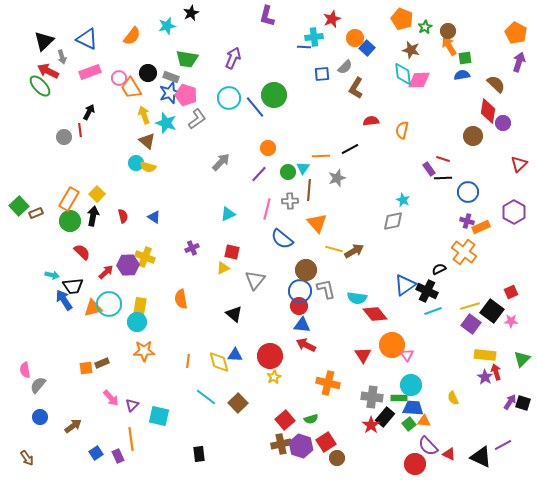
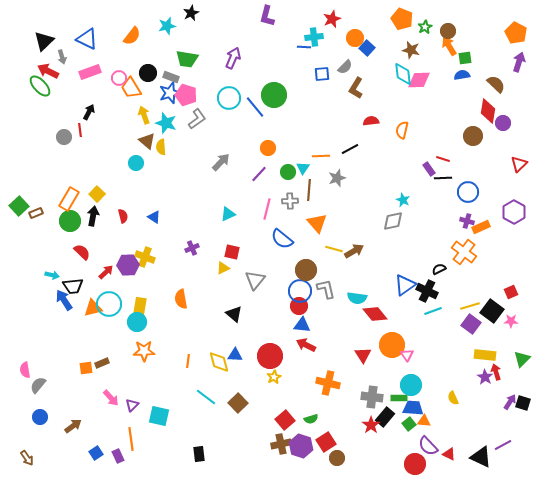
yellow semicircle at (148, 167): moved 13 px right, 20 px up; rotated 70 degrees clockwise
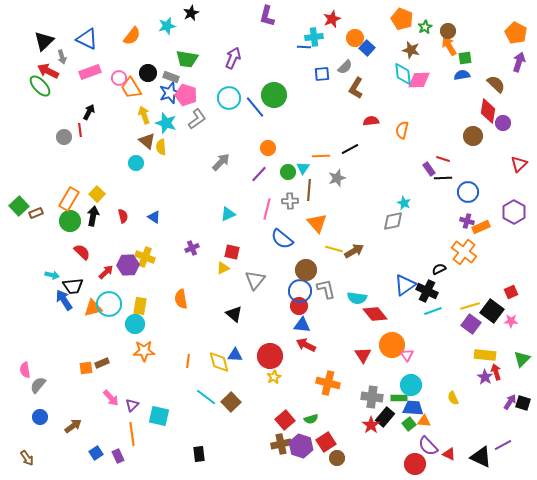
cyan star at (403, 200): moved 1 px right, 3 px down
cyan circle at (137, 322): moved 2 px left, 2 px down
brown square at (238, 403): moved 7 px left, 1 px up
orange line at (131, 439): moved 1 px right, 5 px up
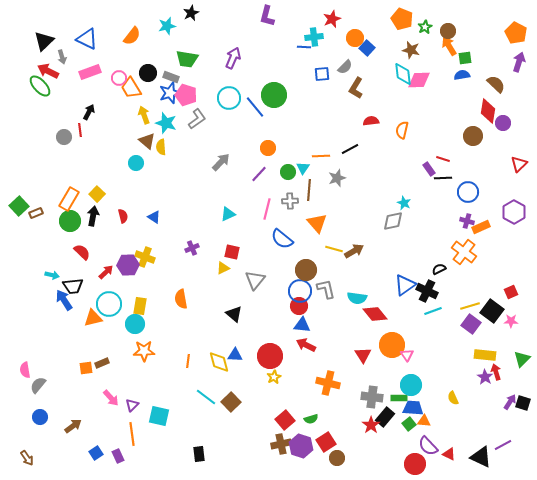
orange triangle at (93, 308): moved 10 px down
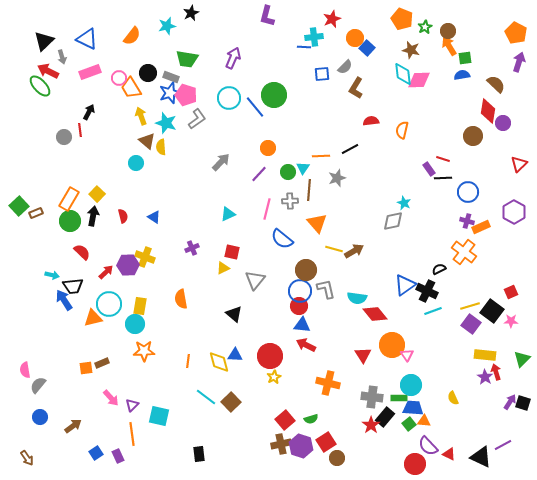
yellow arrow at (144, 115): moved 3 px left, 1 px down
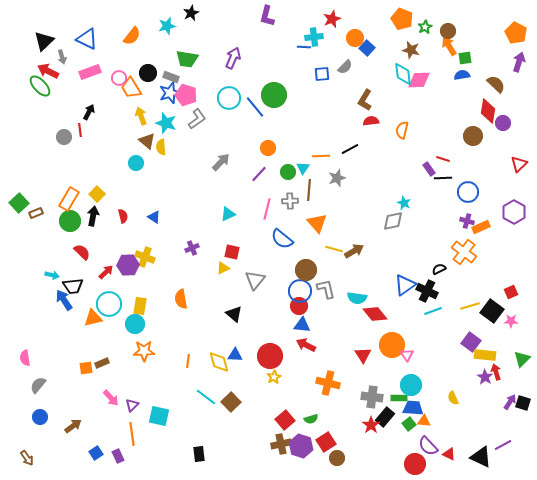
brown L-shape at (356, 88): moved 9 px right, 12 px down
green square at (19, 206): moved 3 px up
purple square at (471, 324): moved 18 px down
pink semicircle at (25, 370): moved 12 px up
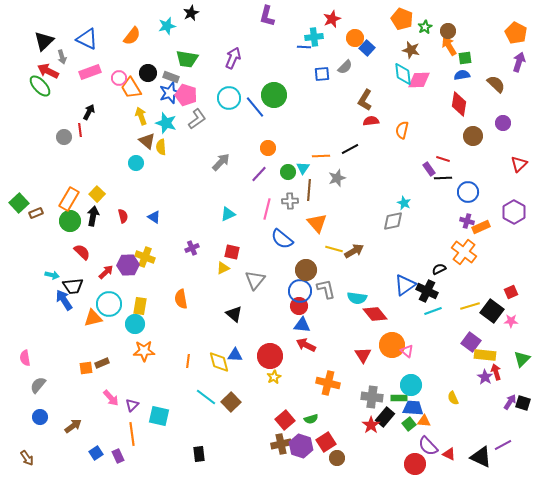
red diamond at (488, 111): moved 29 px left, 7 px up
pink triangle at (407, 355): moved 4 px up; rotated 16 degrees counterclockwise
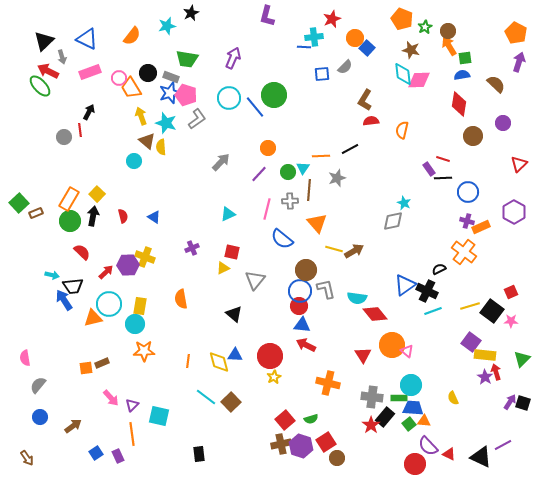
cyan circle at (136, 163): moved 2 px left, 2 px up
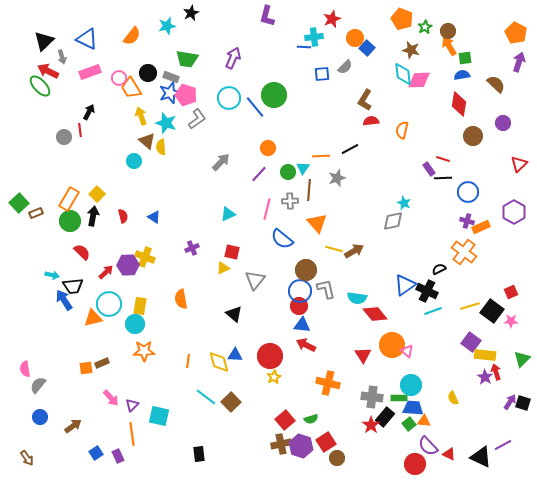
pink semicircle at (25, 358): moved 11 px down
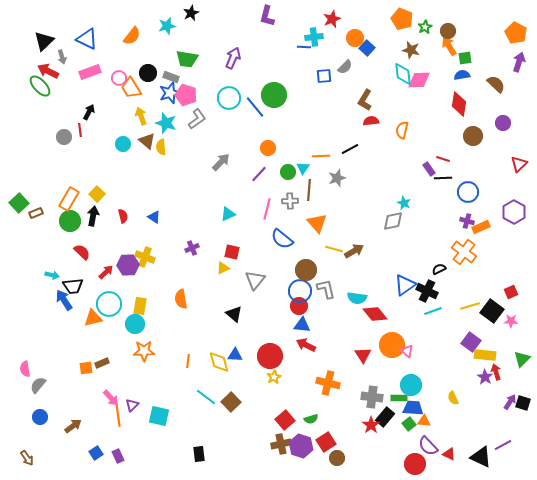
blue square at (322, 74): moved 2 px right, 2 px down
cyan circle at (134, 161): moved 11 px left, 17 px up
orange line at (132, 434): moved 14 px left, 19 px up
